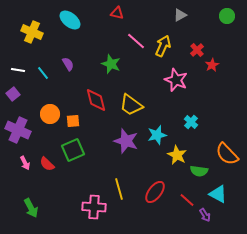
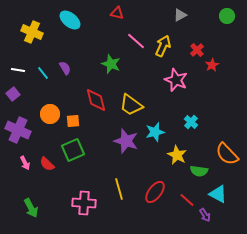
purple semicircle: moved 3 px left, 4 px down
cyan star: moved 2 px left, 3 px up
pink cross: moved 10 px left, 4 px up
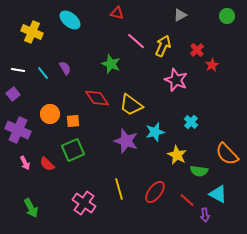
red diamond: moved 1 px right, 2 px up; rotated 20 degrees counterclockwise
pink cross: rotated 30 degrees clockwise
purple arrow: rotated 24 degrees clockwise
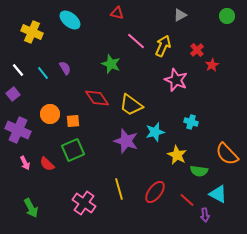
white line: rotated 40 degrees clockwise
cyan cross: rotated 24 degrees counterclockwise
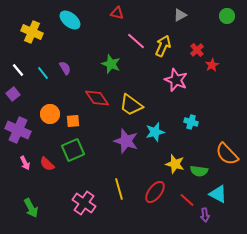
yellow star: moved 2 px left, 9 px down; rotated 12 degrees counterclockwise
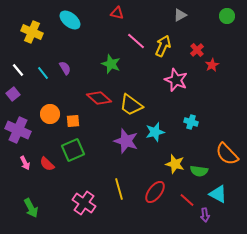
red diamond: moved 2 px right; rotated 15 degrees counterclockwise
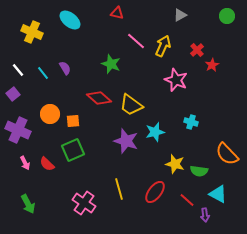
green arrow: moved 3 px left, 4 px up
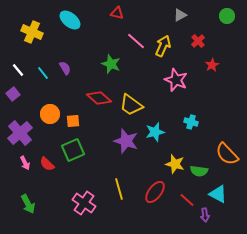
red cross: moved 1 px right, 9 px up
purple cross: moved 2 px right, 3 px down; rotated 25 degrees clockwise
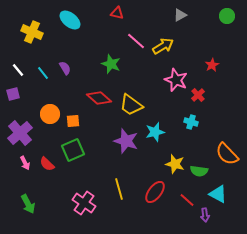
red cross: moved 54 px down
yellow arrow: rotated 35 degrees clockwise
purple square: rotated 24 degrees clockwise
